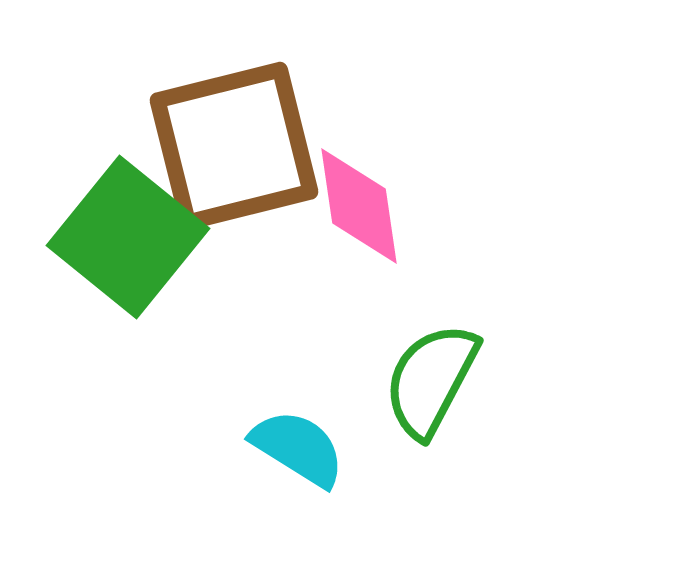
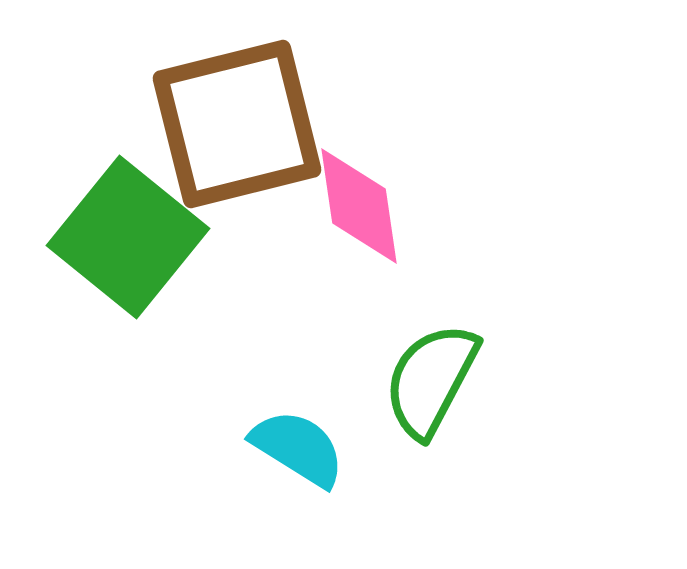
brown square: moved 3 px right, 22 px up
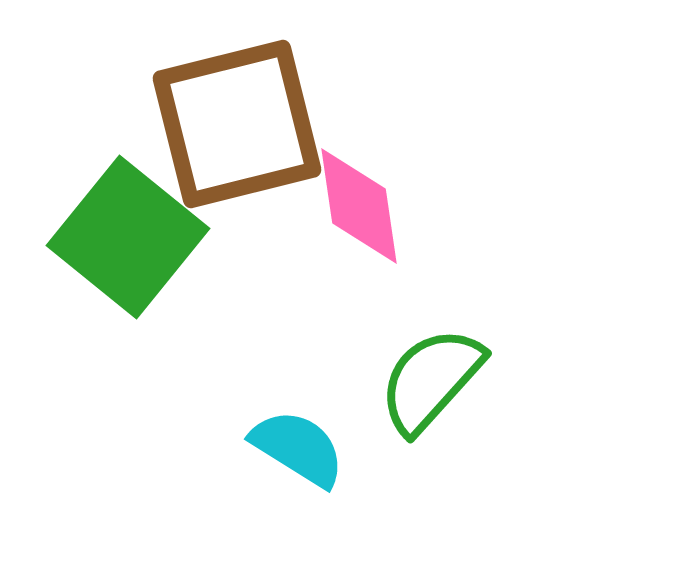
green semicircle: rotated 14 degrees clockwise
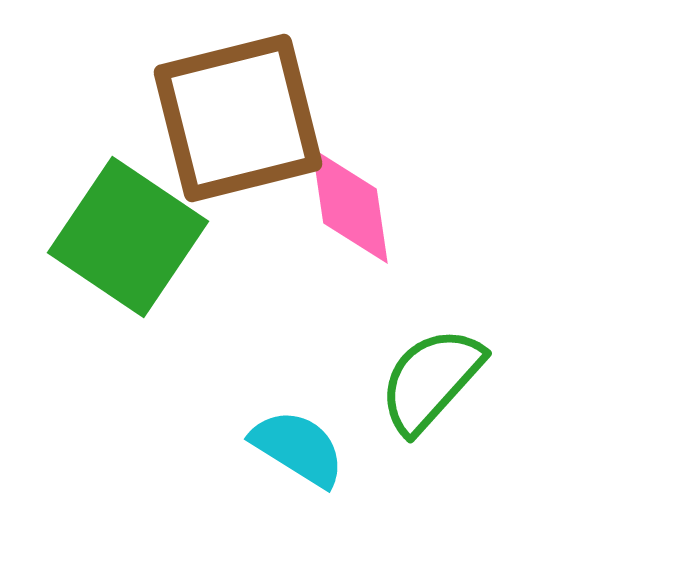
brown square: moved 1 px right, 6 px up
pink diamond: moved 9 px left
green square: rotated 5 degrees counterclockwise
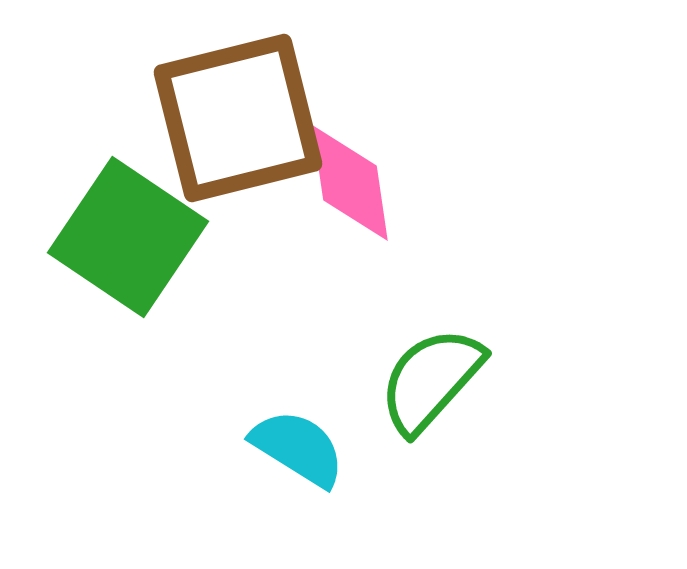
pink diamond: moved 23 px up
